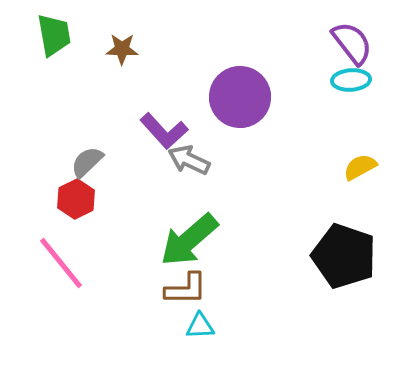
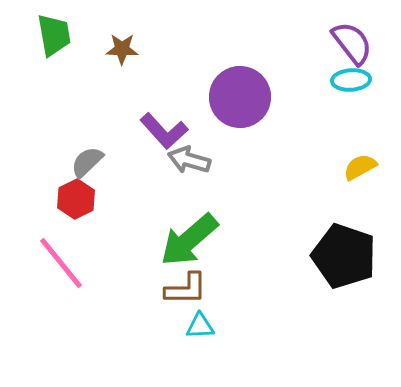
gray arrow: rotated 9 degrees counterclockwise
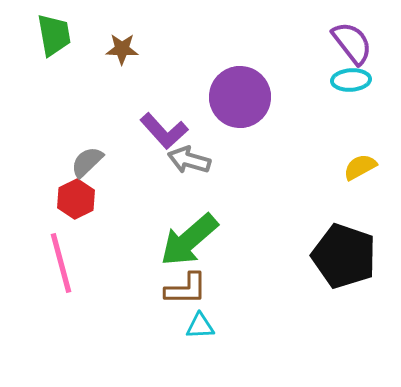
pink line: rotated 24 degrees clockwise
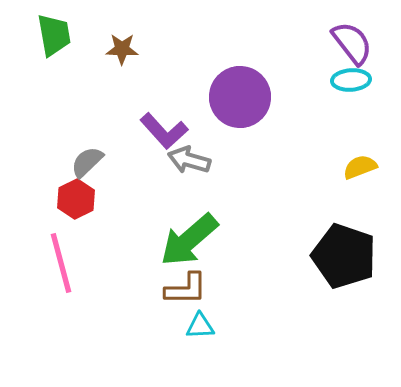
yellow semicircle: rotated 8 degrees clockwise
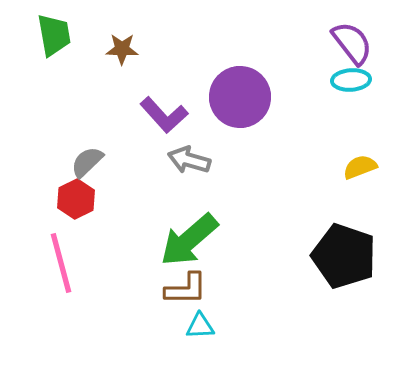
purple L-shape: moved 16 px up
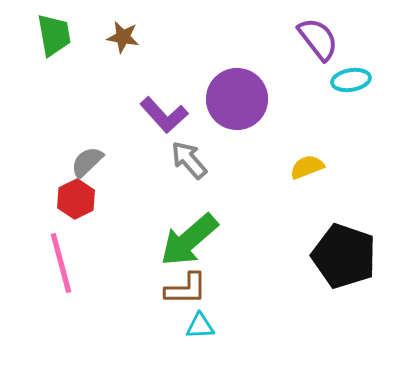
purple semicircle: moved 34 px left, 4 px up
brown star: moved 1 px right, 12 px up; rotated 8 degrees clockwise
cyan ellipse: rotated 6 degrees counterclockwise
purple circle: moved 3 px left, 2 px down
gray arrow: rotated 33 degrees clockwise
yellow semicircle: moved 53 px left
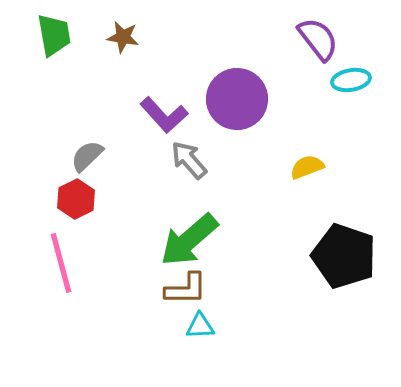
gray semicircle: moved 6 px up
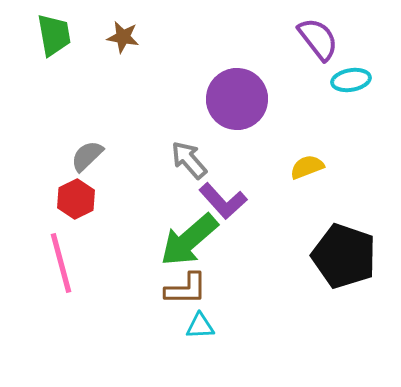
purple L-shape: moved 59 px right, 86 px down
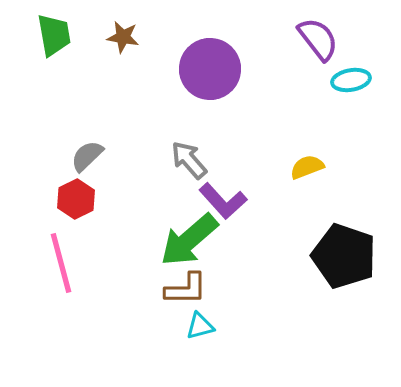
purple circle: moved 27 px left, 30 px up
cyan triangle: rotated 12 degrees counterclockwise
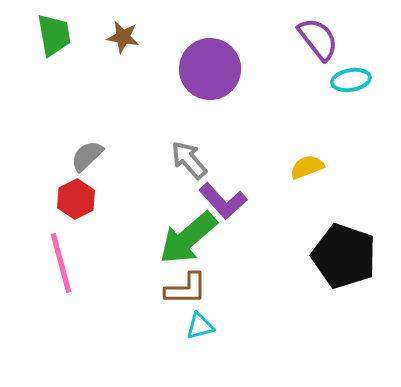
green arrow: moved 1 px left, 2 px up
